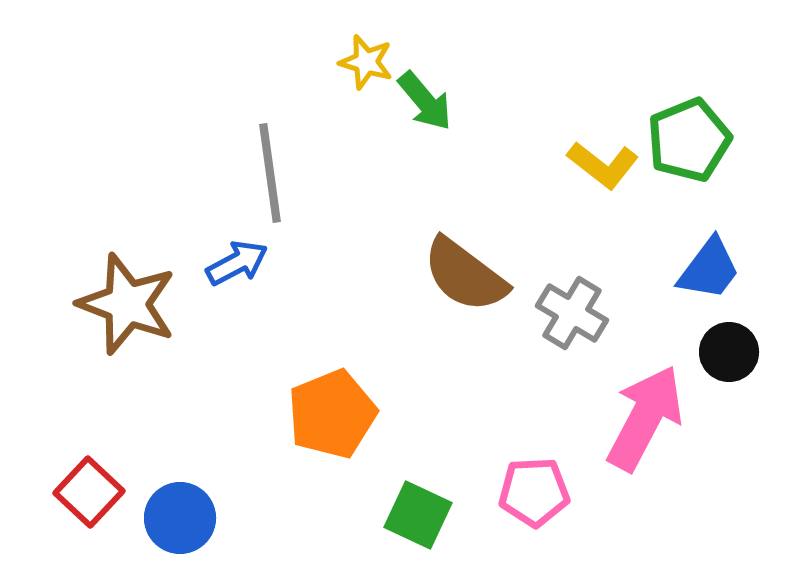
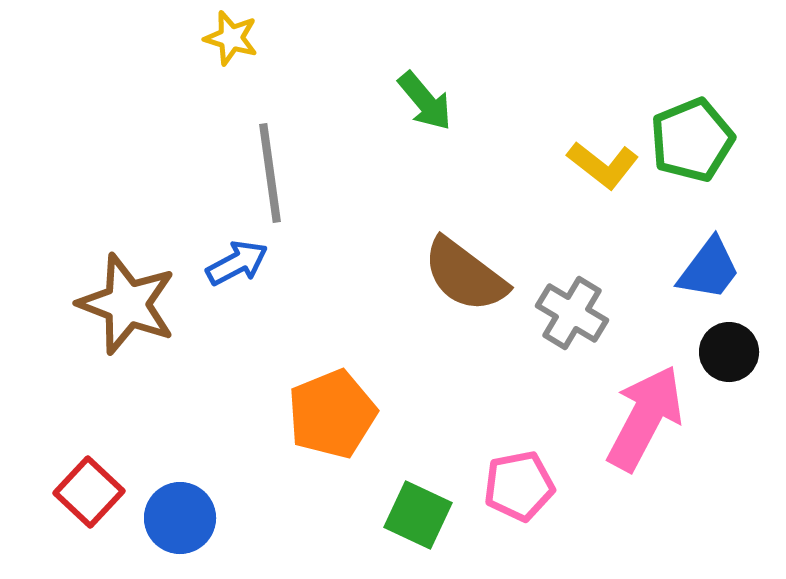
yellow star: moved 135 px left, 24 px up
green pentagon: moved 3 px right
pink pentagon: moved 15 px left, 6 px up; rotated 8 degrees counterclockwise
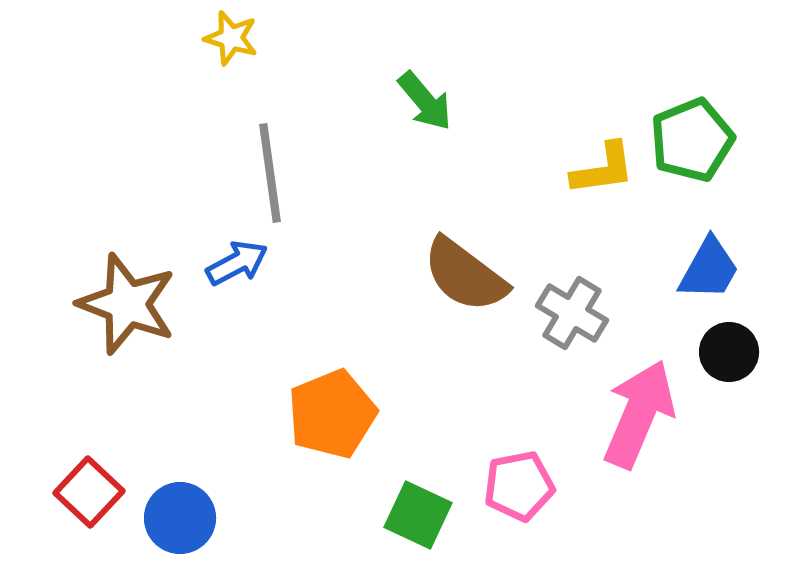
yellow L-shape: moved 4 px down; rotated 46 degrees counterclockwise
blue trapezoid: rotated 8 degrees counterclockwise
pink arrow: moved 6 px left, 4 px up; rotated 5 degrees counterclockwise
